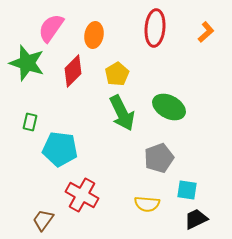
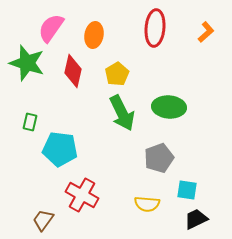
red diamond: rotated 32 degrees counterclockwise
green ellipse: rotated 24 degrees counterclockwise
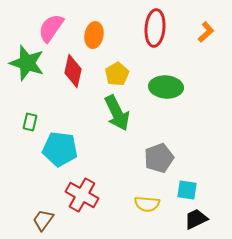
green ellipse: moved 3 px left, 20 px up
green arrow: moved 5 px left
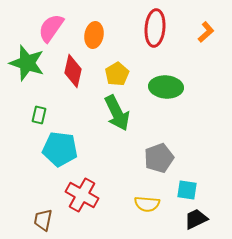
green rectangle: moved 9 px right, 7 px up
brown trapezoid: rotated 25 degrees counterclockwise
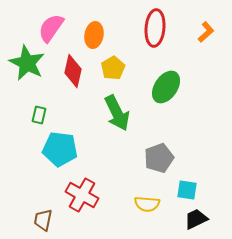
green star: rotated 9 degrees clockwise
yellow pentagon: moved 4 px left, 6 px up
green ellipse: rotated 60 degrees counterclockwise
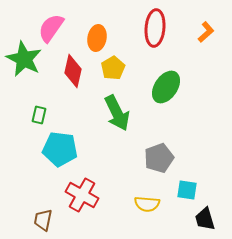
orange ellipse: moved 3 px right, 3 px down
green star: moved 3 px left, 4 px up
black trapezoid: moved 9 px right; rotated 80 degrees counterclockwise
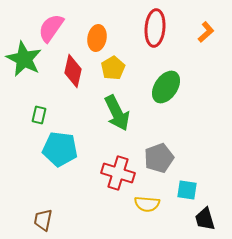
red cross: moved 36 px right, 22 px up; rotated 12 degrees counterclockwise
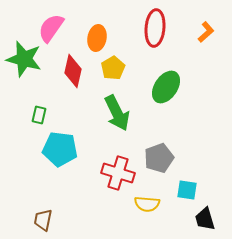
green star: rotated 12 degrees counterclockwise
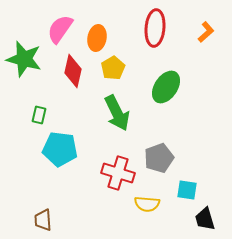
pink semicircle: moved 9 px right, 1 px down
brown trapezoid: rotated 15 degrees counterclockwise
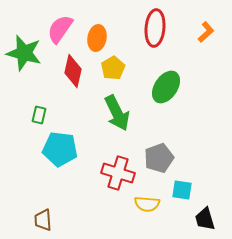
green star: moved 6 px up
cyan square: moved 5 px left
